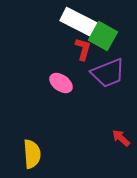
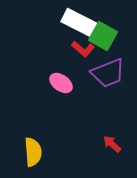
white rectangle: moved 1 px right, 1 px down
red L-shape: rotated 115 degrees clockwise
red arrow: moved 9 px left, 6 px down
yellow semicircle: moved 1 px right, 2 px up
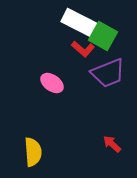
pink ellipse: moved 9 px left
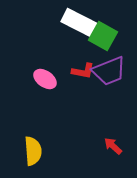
red L-shape: moved 22 px down; rotated 30 degrees counterclockwise
purple trapezoid: moved 1 px right, 2 px up
pink ellipse: moved 7 px left, 4 px up
red arrow: moved 1 px right, 2 px down
yellow semicircle: moved 1 px up
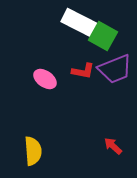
purple trapezoid: moved 6 px right, 2 px up
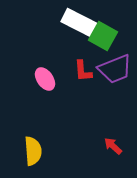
red L-shape: rotated 75 degrees clockwise
pink ellipse: rotated 20 degrees clockwise
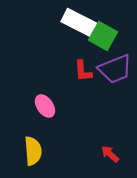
pink ellipse: moved 27 px down
red arrow: moved 3 px left, 8 px down
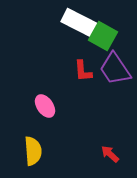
purple trapezoid: rotated 78 degrees clockwise
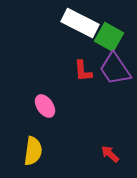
green square: moved 6 px right, 1 px down
yellow semicircle: rotated 12 degrees clockwise
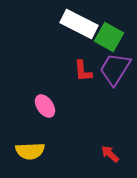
white rectangle: moved 1 px left, 1 px down
purple trapezoid: rotated 66 degrees clockwise
yellow semicircle: moved 3 px left; rotated 80 degrees clockwise
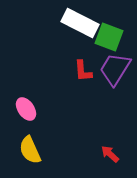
white rectangle: moved 1 px right, 1 px up
green square: rotated 8 degrees counterclockwise
pink ellipse: moved 19 px left, 3 px down
yellow semicircle: moved 1 px up; rotated 68 degrees clockwise
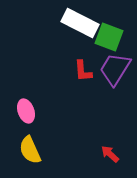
pink ellipse: moved 2 px down; rotated 15 degrees clockwise
